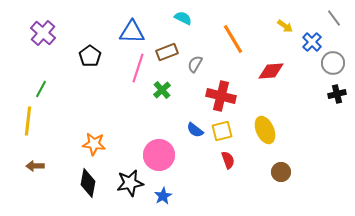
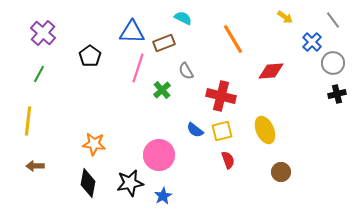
gray line: moved 1 px left, 2 px down
yellow arrow: moved 9 px up
brown rectangle: moved 3 px left, 9 px up
gray semicircle: moved 9 px left, 7 px down; rotated 60 degrees counterclockwise
green line: moved 2 px left, 15 px up
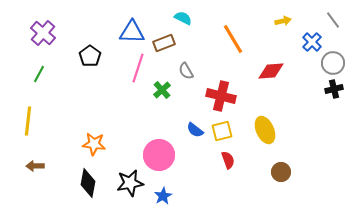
yellow arrow: moved 2 px left, 4 px down; rotated 49 degrees counterclockwise
black cross: moved 3 px left, 5 px up
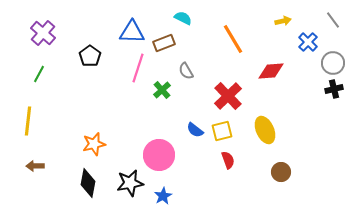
blue cross: moved 4 px left
red cross: moved 7 px right; rotated 32 degrees clockwise
orange star: rotated 20 degrees counterclockwise
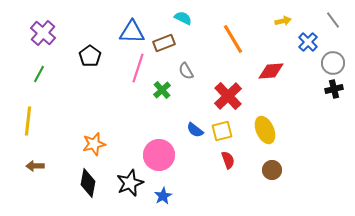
brown circle: moved 9 px left, 2 px up
black star: rotated 12 degrees counterclockwise
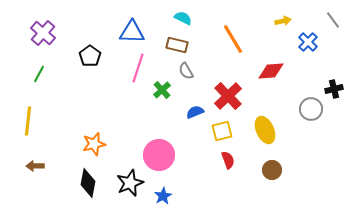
brown rectangle: moved 13 px right, 2 px down; rotated 35 degrees clockwise
gray circle: moved 22 px left, 46 px down
blue semicircle: moved 18 px up; rotated 120 degrees clockwise
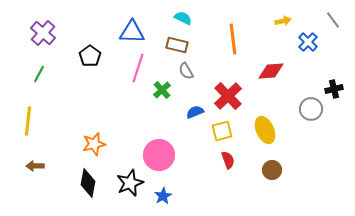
orange line: rotated 24 degrees clockwise
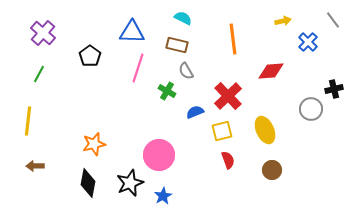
green cross: moved 5 px right, 1 px down; rotated 18 degrees counterclockwise
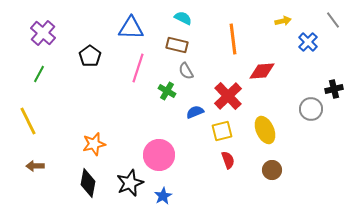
blue triangle: moved 1 px left, 4 px up
red diamond: moved 9 px left
yellow line: rotated 32 degrees counterclockwise
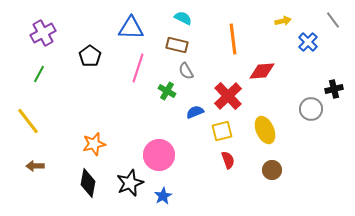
purple cross: rotated 20 degrees clockwise
yellow line: rotated 12 degrees counterclockwise
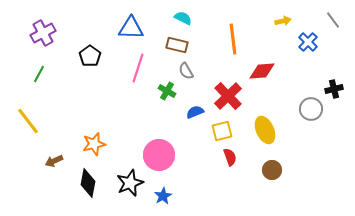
red semicircle: moved 2 px right, 3 px up
brown arrow: moved 19 px right, 5 px up; rotated 24 degrees counterclockwise
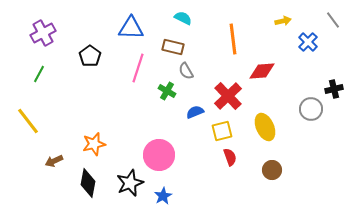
brown rectangle: moved 4 px left, 2 px down
yellow ellipse: moved 3 px up
